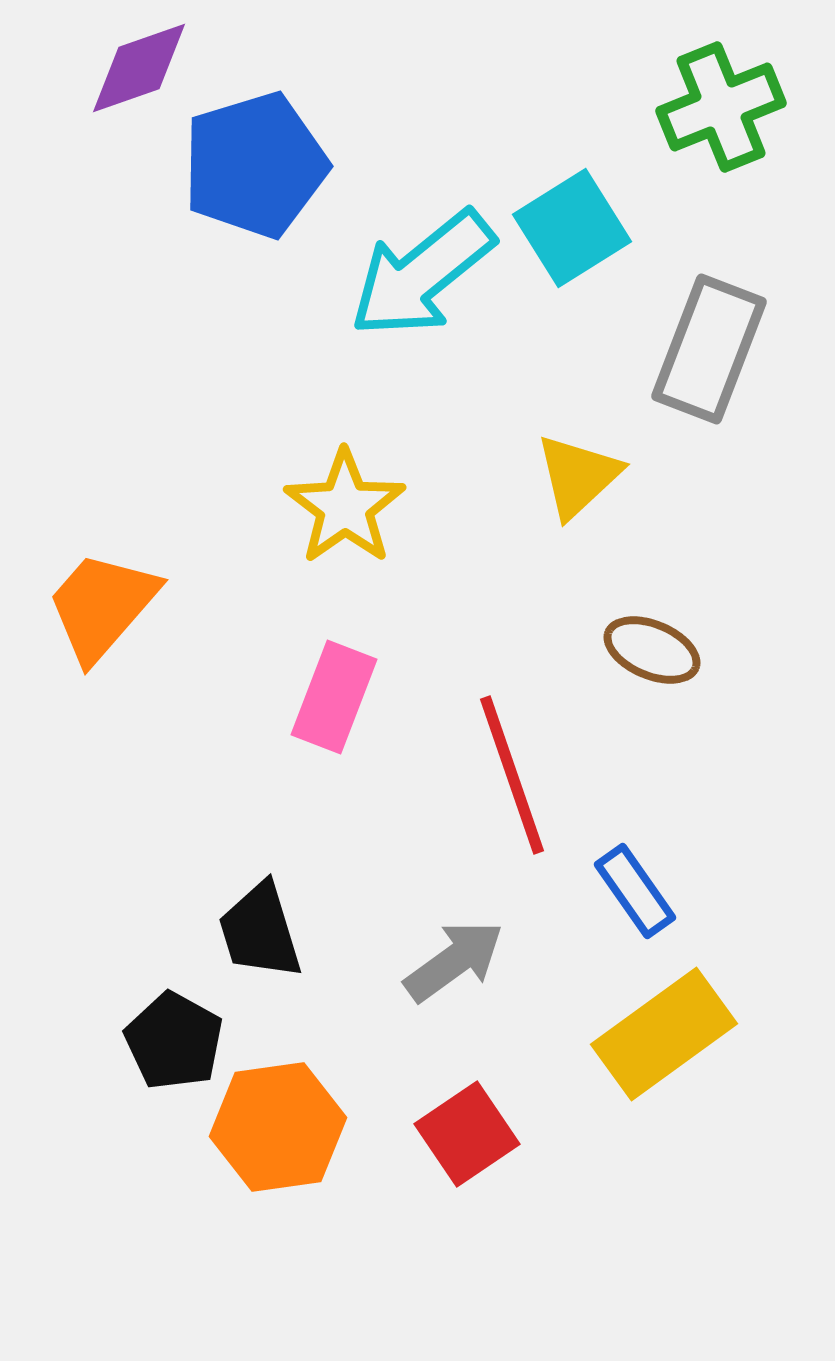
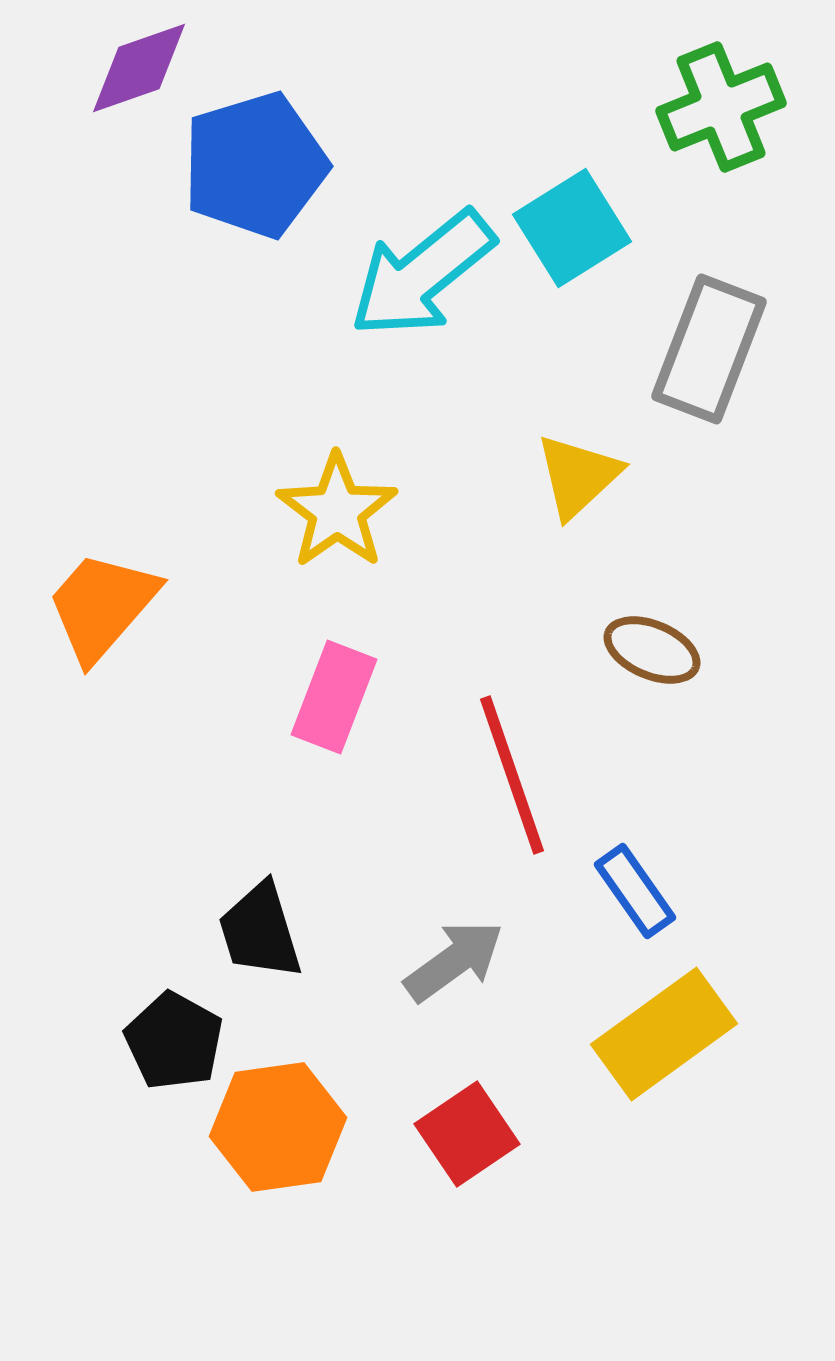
yellow star: moved 8 px left, 4 px down
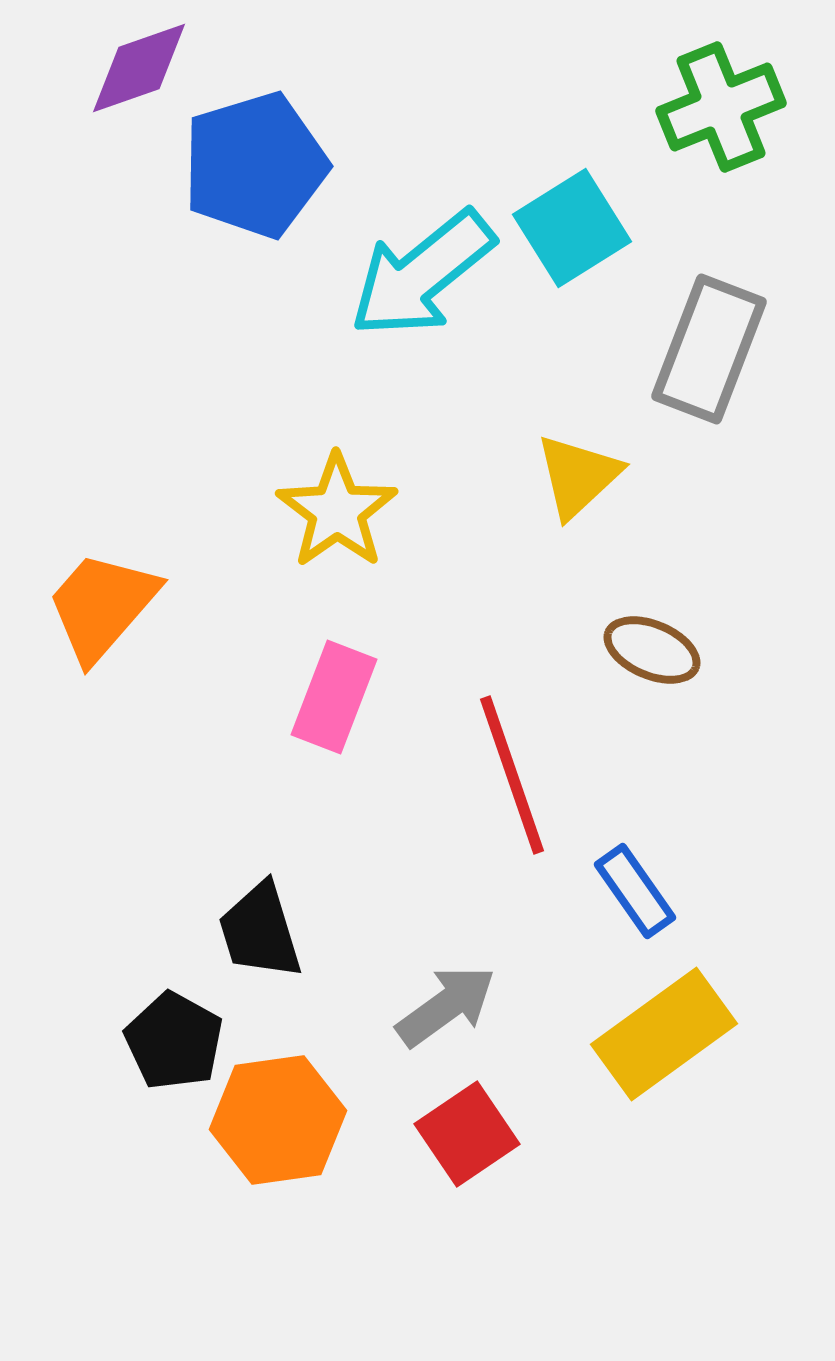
gray arrow: moved 8 px left, 45 px down
orange hexagon: moved 7 px up
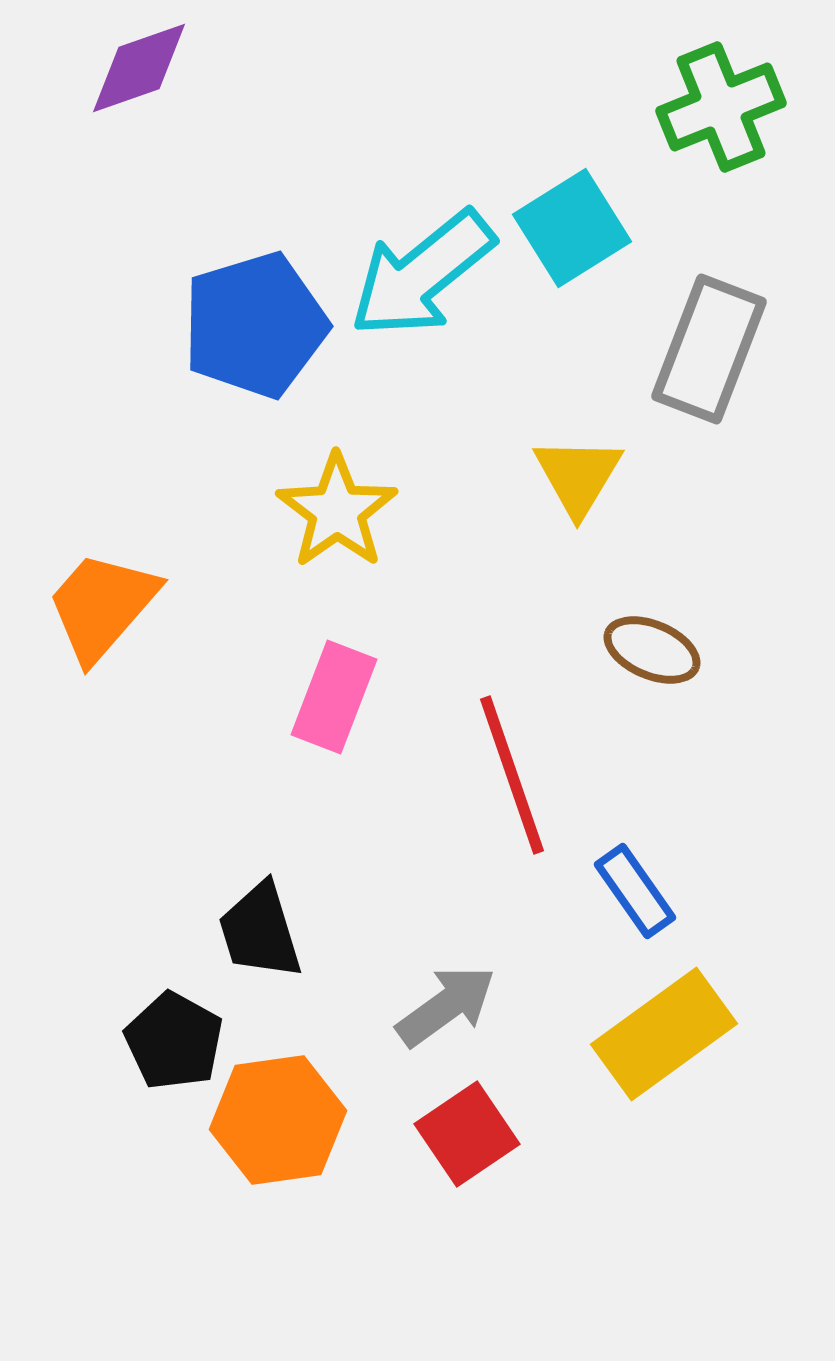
blue pentagon: moved 160 px down
yellow triangle: rotated 16 degrees counterclockwise
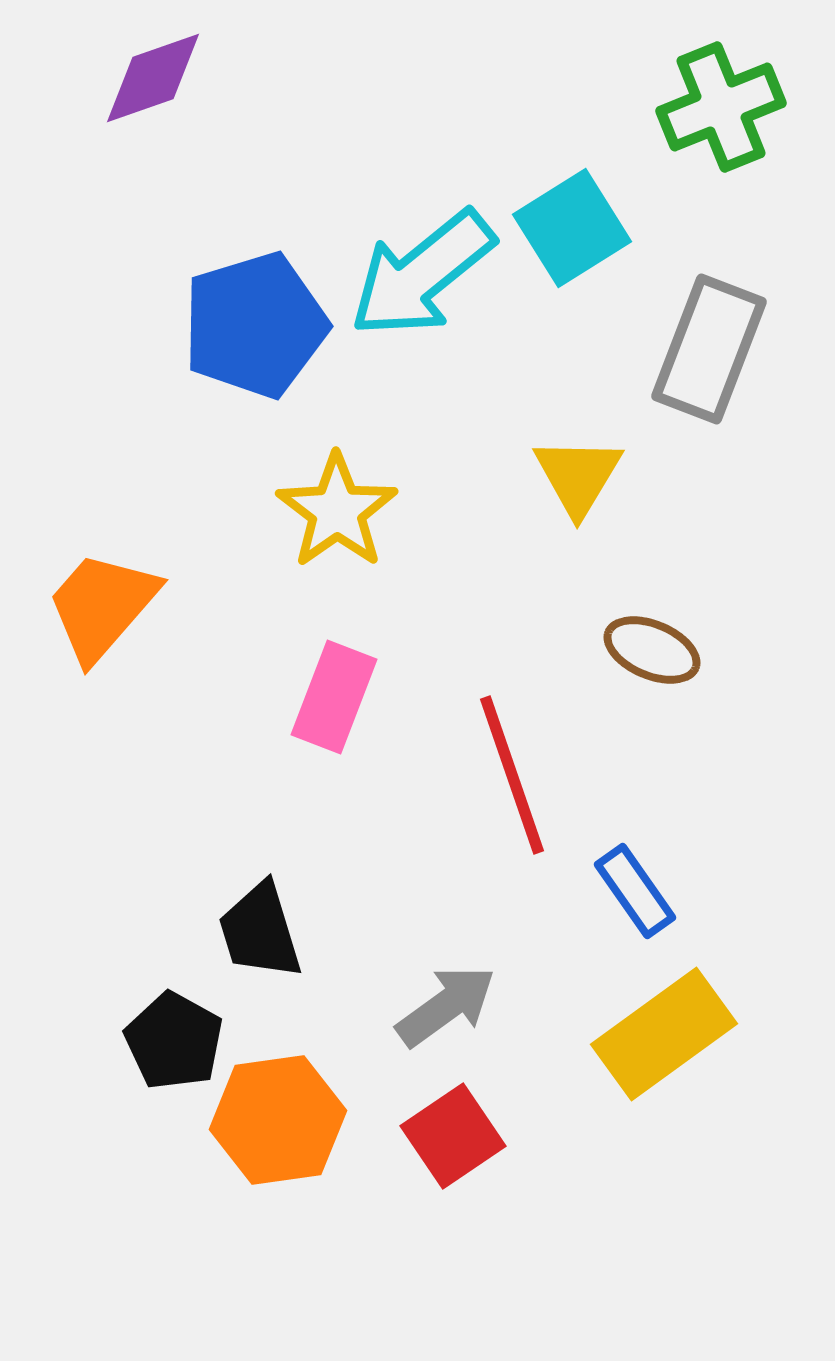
purple diamond: moved 14 px right, 10 px down
red square: moved 14 px left, 2 px down
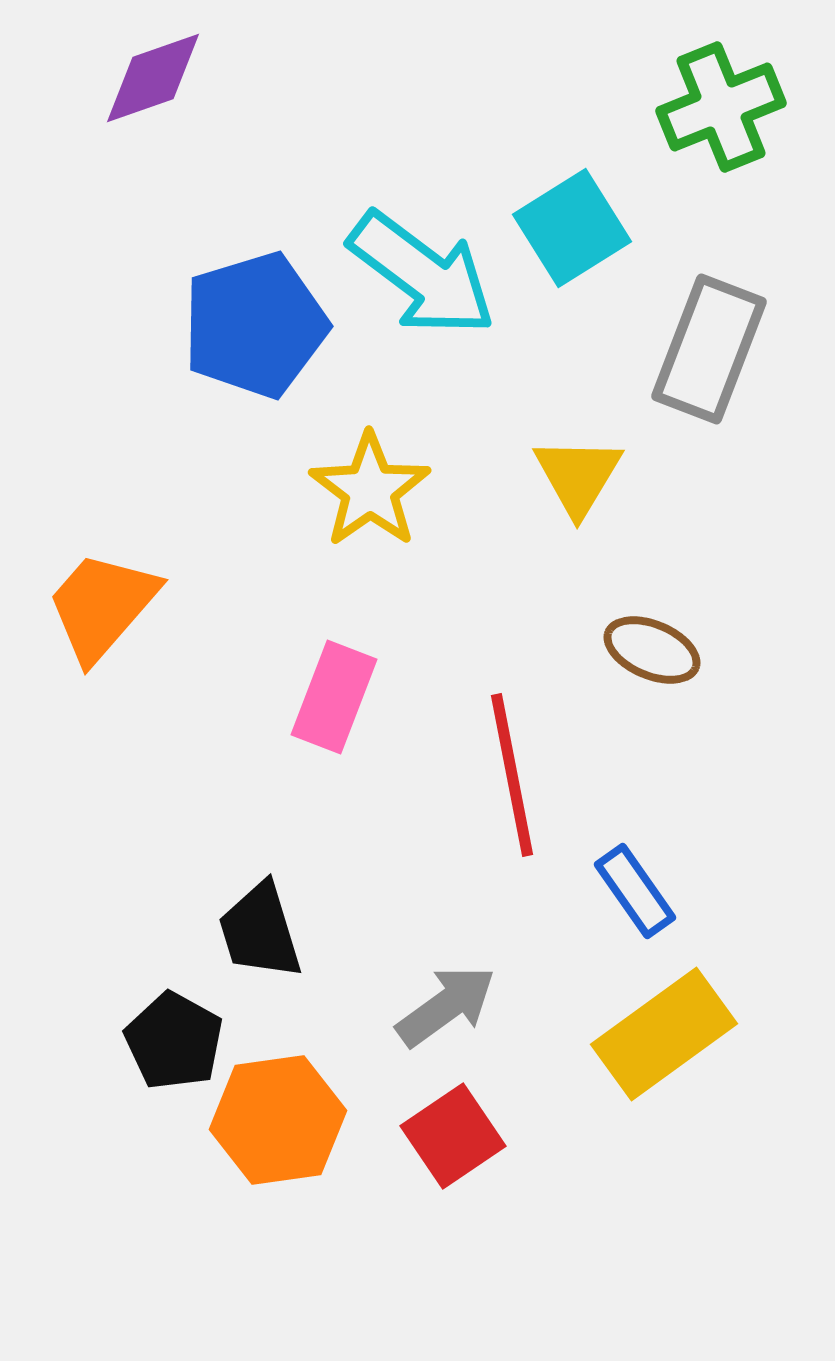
cyan arrow: rotated 104 degrees counterclockwise
yellow star: moved 33 px right, 21 px up
red line: rotated 8 degrees clockwise
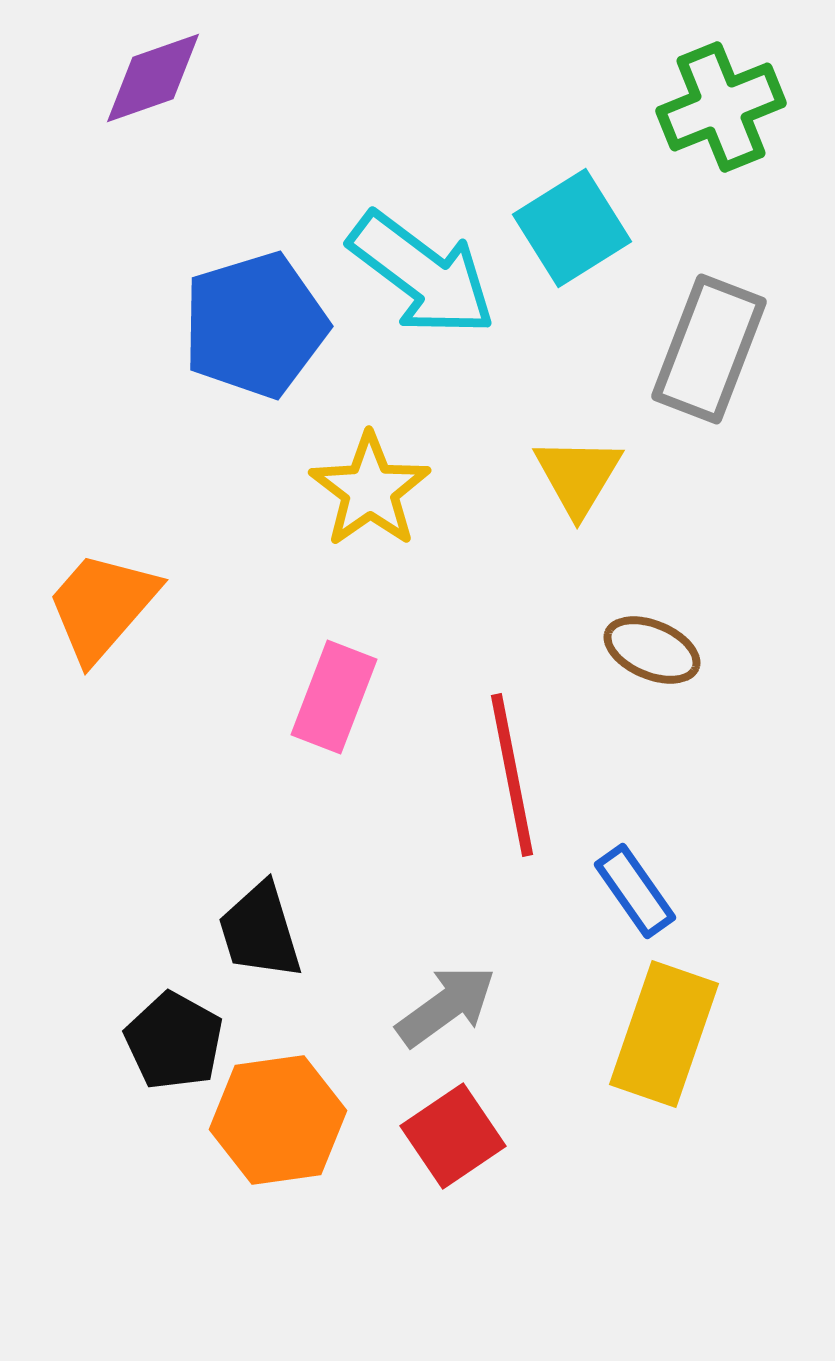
yellow rectangle: rotated 35 degrees counterclockwise
